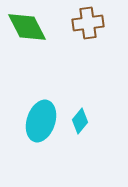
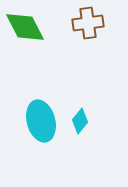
green diamond: moved 2 px left
cyan ellipse: rotated 33 degrees counterclockwise
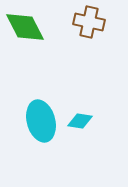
brown cross: moved 1 px right, 1 px up; rotated 20 degrees clockwise
cyan diamond: rotated 60 degrees clockwise
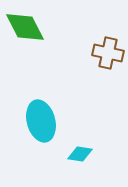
brown cross: moved 19 px right, 31 px down
cyan diamond: moved 33 px down
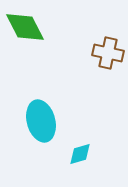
cyan diamond: rotated 25 degrees counterclockwise
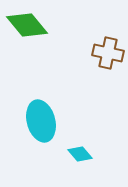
green diamond: moved 2 px right, 2 px up; rotated 12 degrees counterclockwise
cyan diamond: rotated 65 degrees clockwise
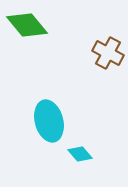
brown cross: rotated 16 degrees clockwise
cyan ellipse: moved 8 px right
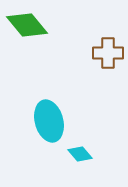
brown cross: rotated 28 degrees counterclockwise
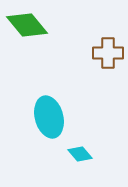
cyan ellipse: moved 4 px up
